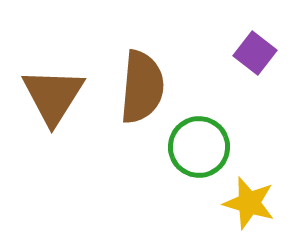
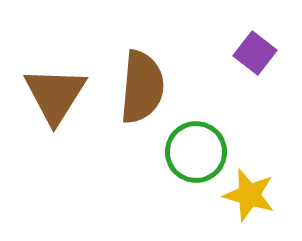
brown triangle: moved 2 px right, 1 px up
green circle: moved 3 px left, 5 px down
yellow star: moved 8 px up
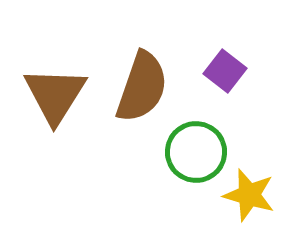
purple square: moved 30 px left, 18 px down
brown semicircle: rotated 14 degrees clockwise
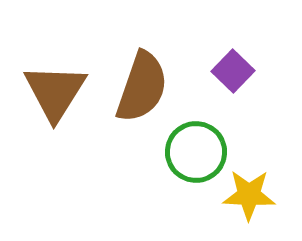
purple square: moved 8 px right; rotated 6 degrees clockwise
brown triangle: moved 3 px up
yellow star: rotated 14 degrees counterclockwise
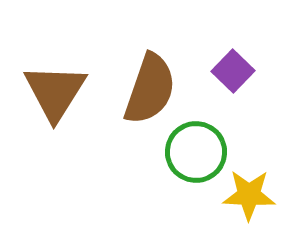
brown semicircle: moved 8 px right, 2 px down
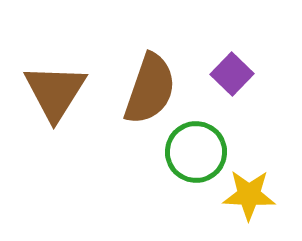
purple square: moved 1 px left, 3 px down
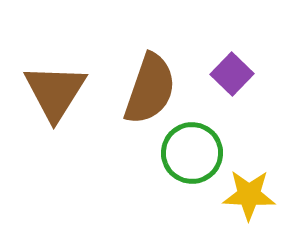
green circle: moved 4 px left, 1 px down
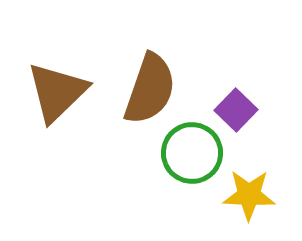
purple square: moved 4 px right, 36 px down
brown triangle: moved 2 px right; rotated 14 degrees clockwise
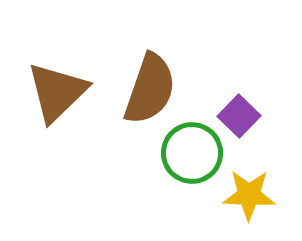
purple square: moved 3 px right, 6 px down
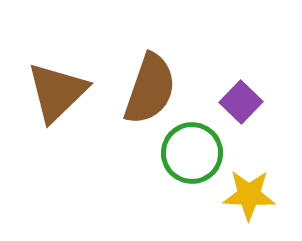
purple square: moved 2 px right, 14 px up
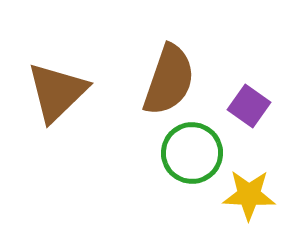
brown semicircle: moved 19 px right, 9 px up
purple square: moved 8 px right, 4 px down; rotated 9 degrees counterclockwise
